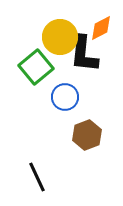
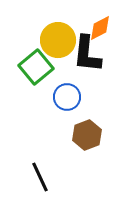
orange diamond: moved 1 px left
yellow circle: moved 2 px left, 3 px down
black L-shape: moved 3 px right
blue circle: moved 2 px right
black line: moved 3 px right
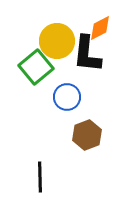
yellow circle: moved 1 px left, 1 px down
black line: rotated 24 degrees clockwise
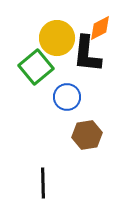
yellow circle: moved 3 px up
brown hexagon: rotated 12 degrees clockwise
black line: moved 3 px right, 6 px down
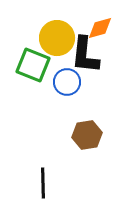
orange diamond: rotated 12 degrees clockwise
black L-shape: moved 2 px left, 1 px down
green square: moved 3 px left, 2 px up; rotated 28 degrees counterclockwise
blue circle: moved 15 px up
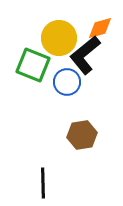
yellow circle: moved 2 px right
black L-shape: rotated 45 degrees clockwise
brown hexagon: moved 5 px left
